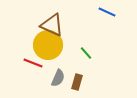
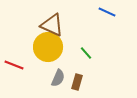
yellow circle: moved 2 px down
red line: moved 19 px left, 2 px down
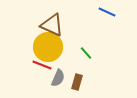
red line: moved 28 px right
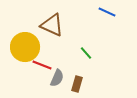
yellow circle: moved 23 px left
gray semicircle: moved 1 px left
brown rectangle: moved 2 px down
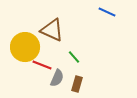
brown triangle: moved 5 px down
green line: moved 12 px left, 4 px down
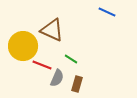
yellow circle: moved 2 px left, 1 px up
green line: moved 3 px left, 2 px down; rotated 16 degrees counterclockwise
